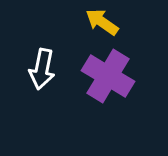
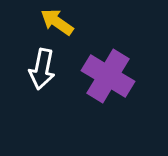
yellow arrow: moved 45 px left
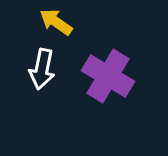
yellow arrow: moved 1 px left
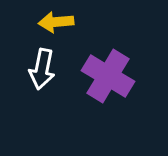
yellow arrow: rotated 40 degrees counterclockwise
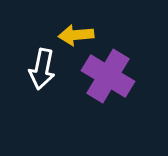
yellow arrow: moved 20 px right, 13 px down
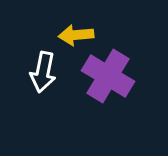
white arrow: moved 1 px right, 3 px down
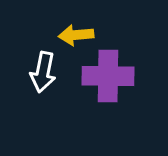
purple cross: rotated 30 degrees counterclockwise
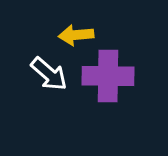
white arrow: moved 6 px right, 2 px down; rotated 60 degrees counterclockwise
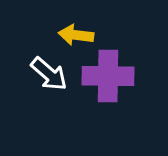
yellow arrow: rotated 12 degrees clockwise
